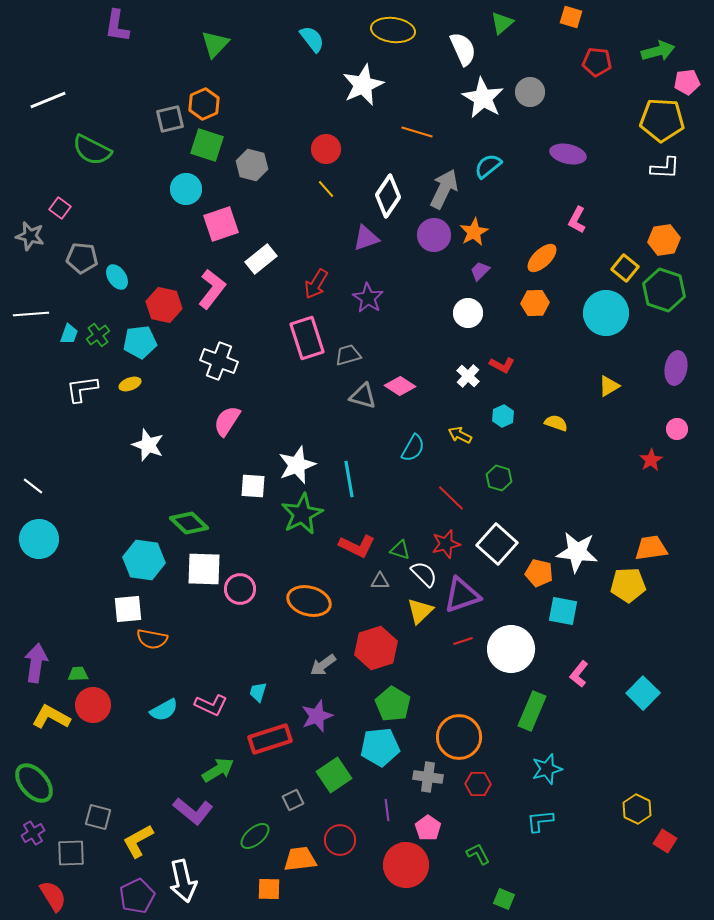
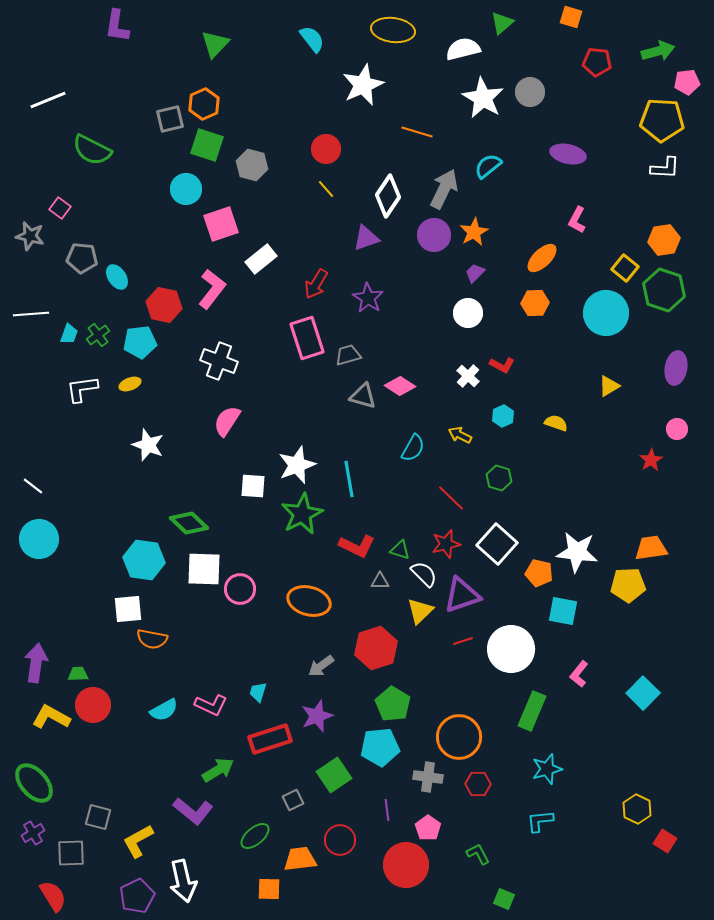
white semicircle at (463, 49): rotated 80 degrees counterclockwise
purple trapezoid at (480, 271): moved 5 px left, 2 px down
gray arrow at (323, 665): moved 2 px left, 1 px down
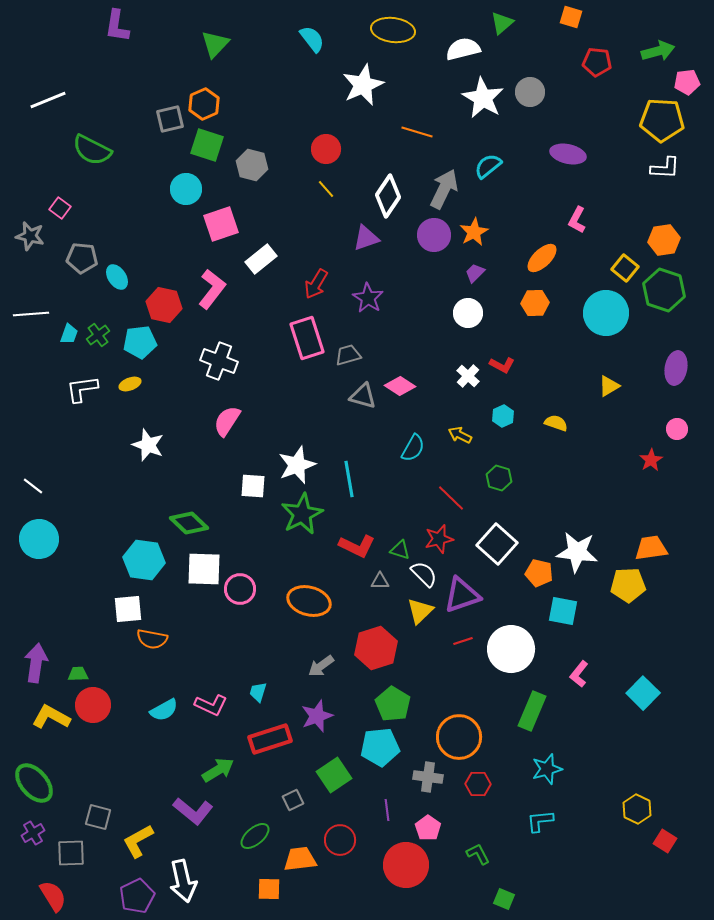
red star at (446, 544): moved 7 px left, 5 px up
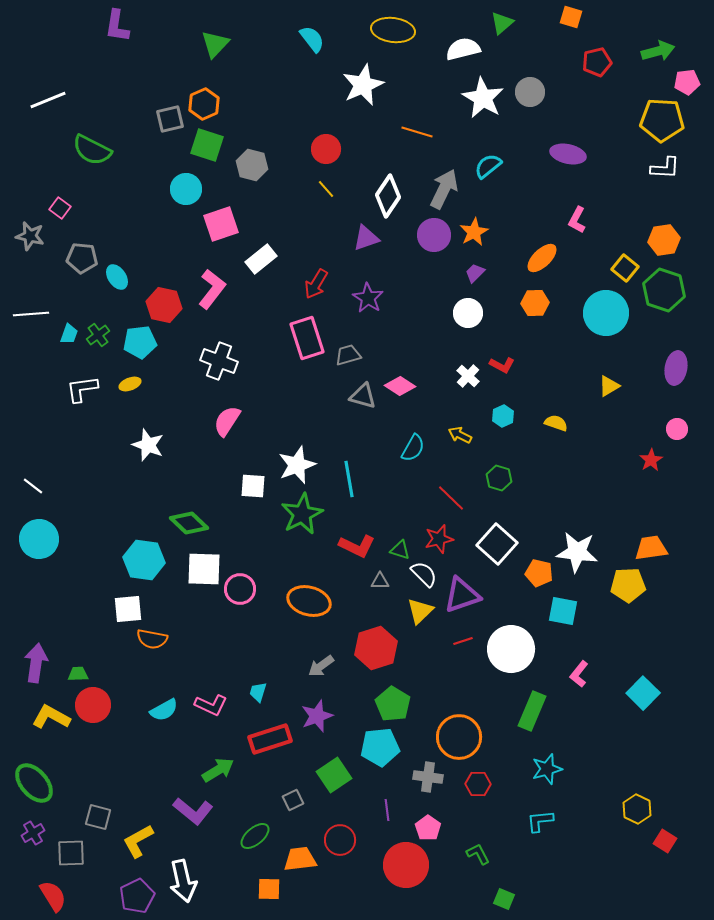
red pentagon at (597, 62): rotated 20 degrees counterclockwise
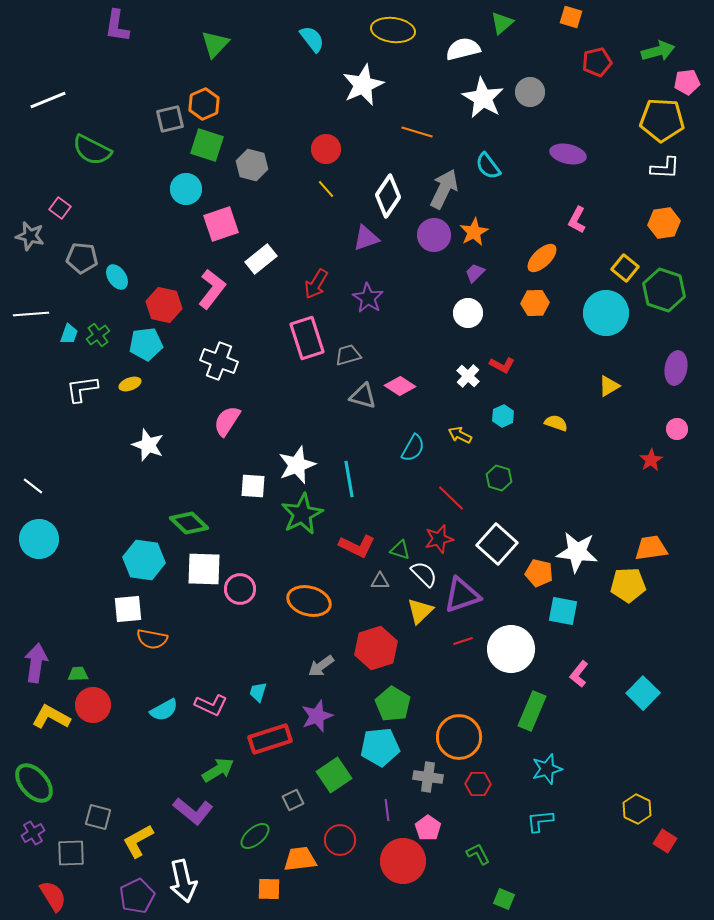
cyan semicircle at (488, 166): rotated 88 degrees counterclockwise
orange hexagon at (664, 240): moved 17 px up
cyan pentagon at (140, 342): moved 6 px right, 2 px down
red circle at (406, 865): moved 3 px left, 4 px up
